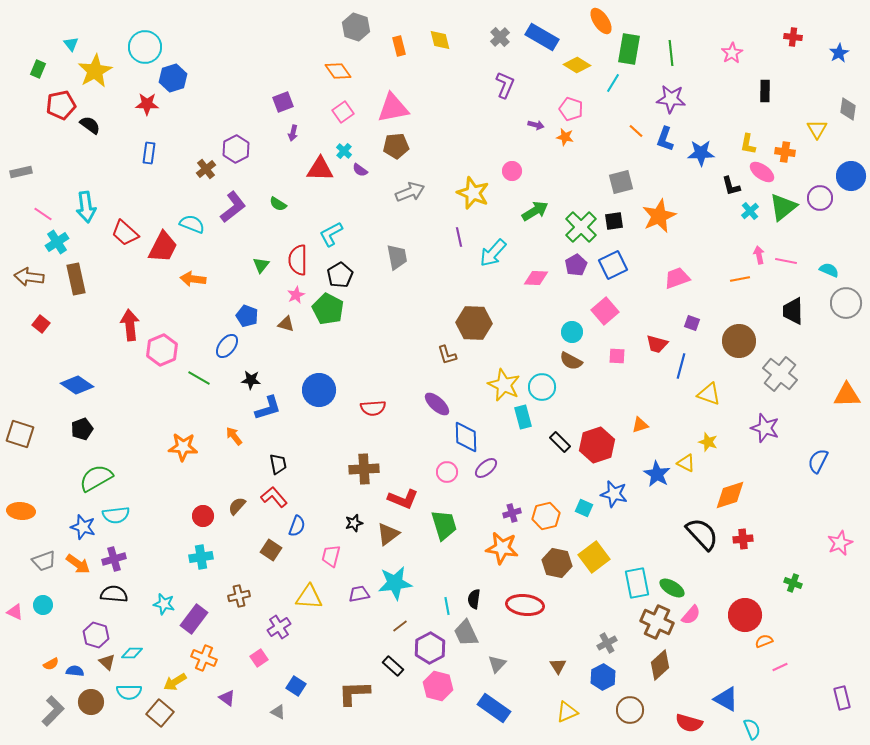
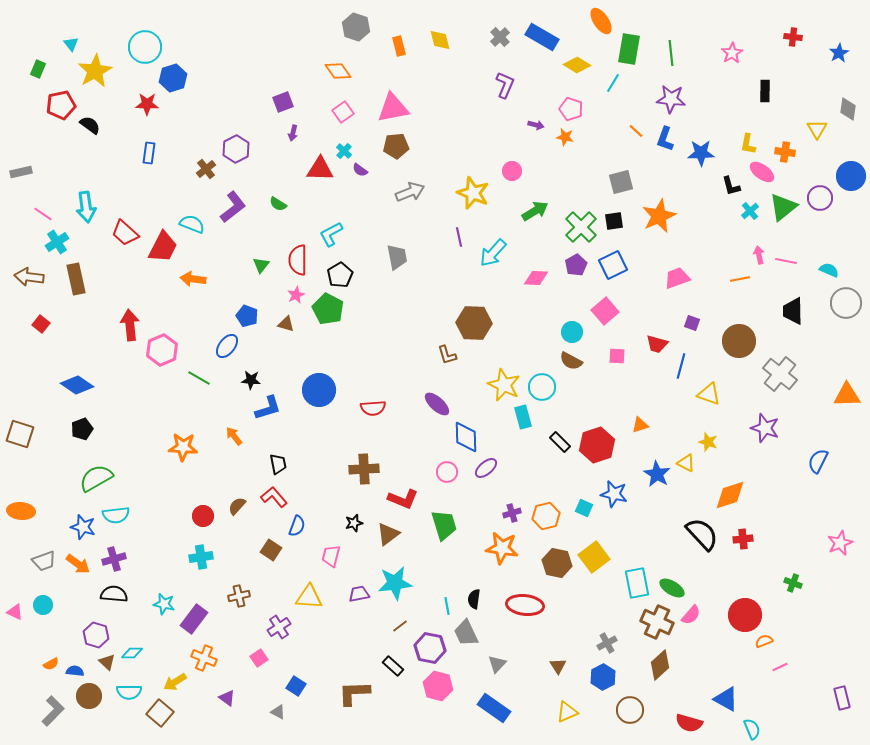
purple hexagon at (430, 648): rotated 20 degrees counterclockwise
brown circle at (91, 702): moved 2 px left, 6 px up
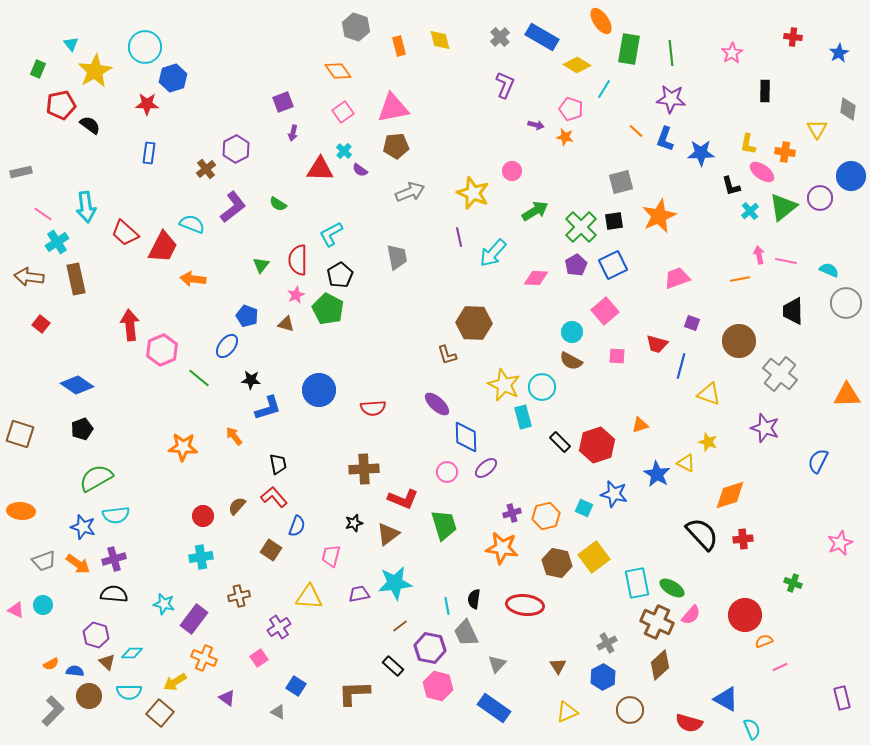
cyan line at (613, 83): moved 9 px left, 6 px down
green line at (199, 378): rotated 10 degrees clockwise
pink triangle at (15, 612): moved 1 px right, 2 px up
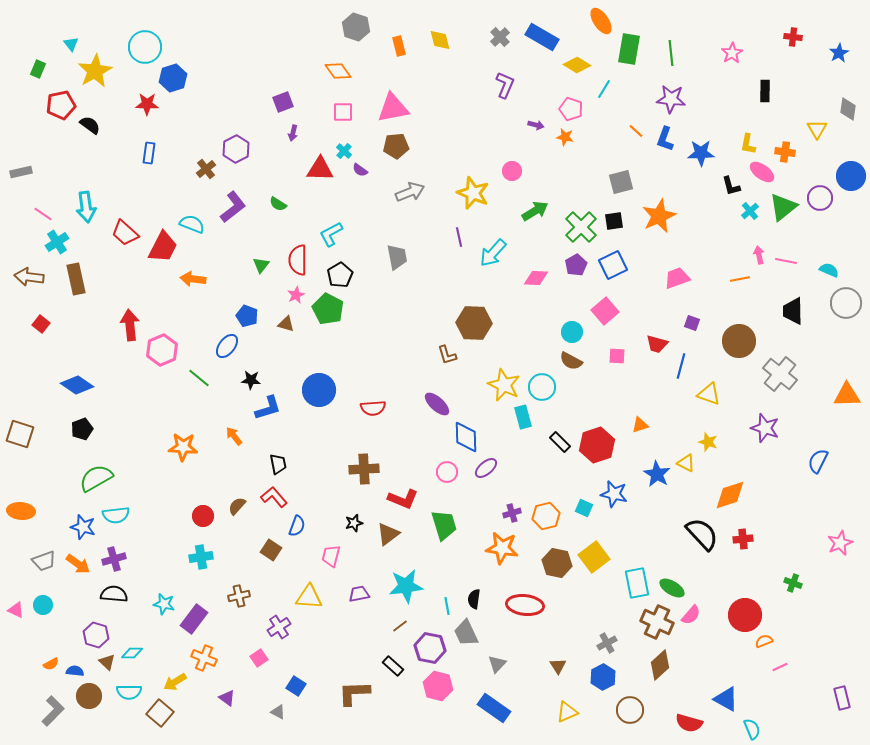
pink square at (343, 112): rotated 35 degrees clockwise
cyan star at (395, 583): moved 11 px right, 3 px down
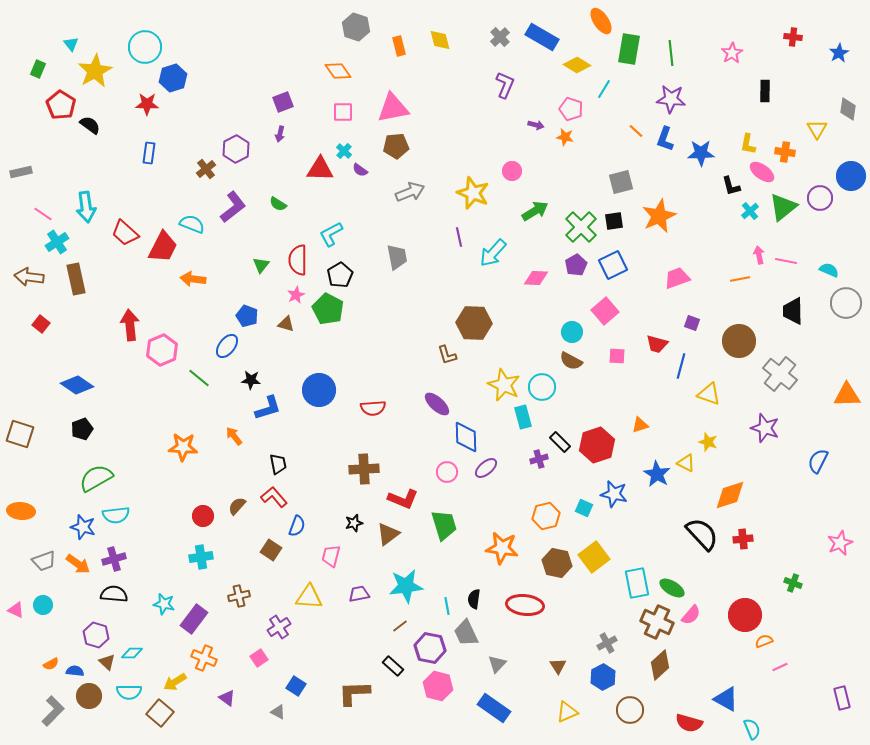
red pentagon at (61, 105): rotated 28 degrees counterclockwise
purple arrow at (293, 133): moved 13 px left, 1 px down
purple cross at (512, 513): moved 27 px right, 54 px up
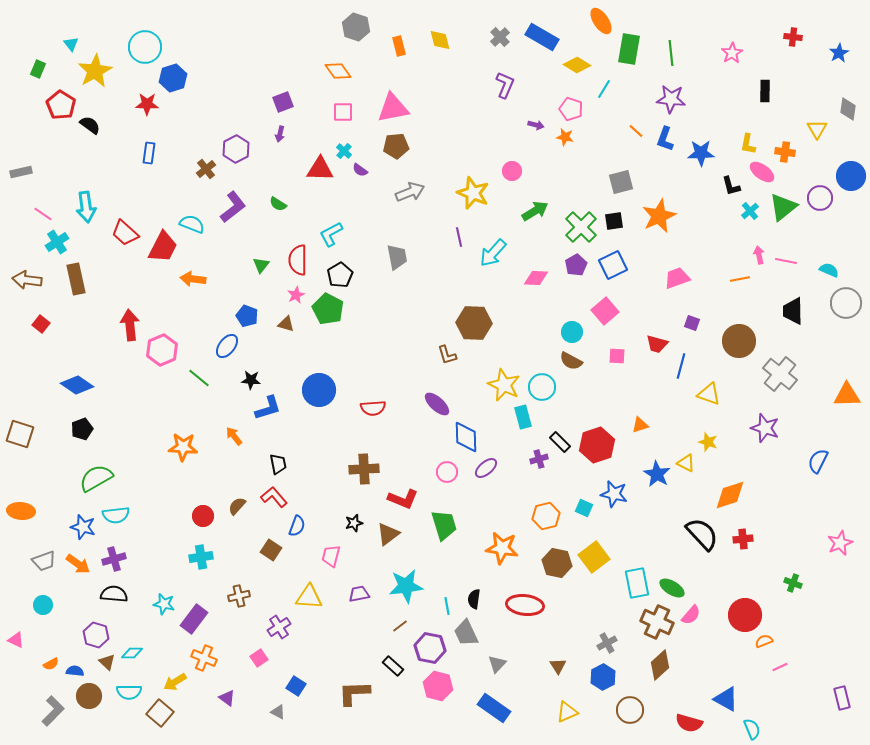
brown arrow at (29, 277): moved 2 px left, 3 px down
pink triangle at (16, 610): moved 30 px down
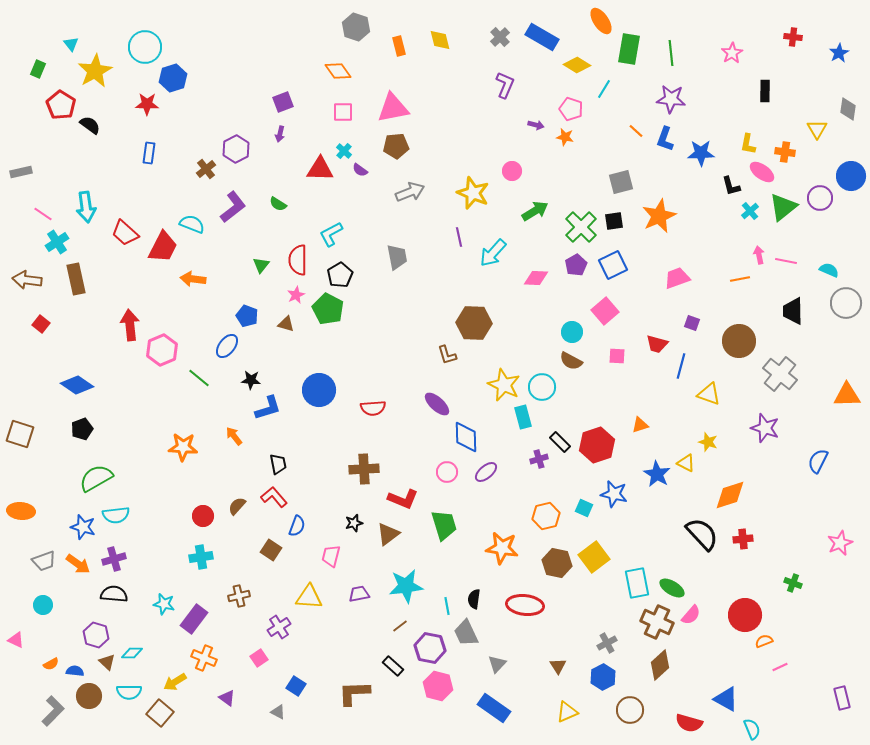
purple ellipse at (486, 468): moved 4 px down
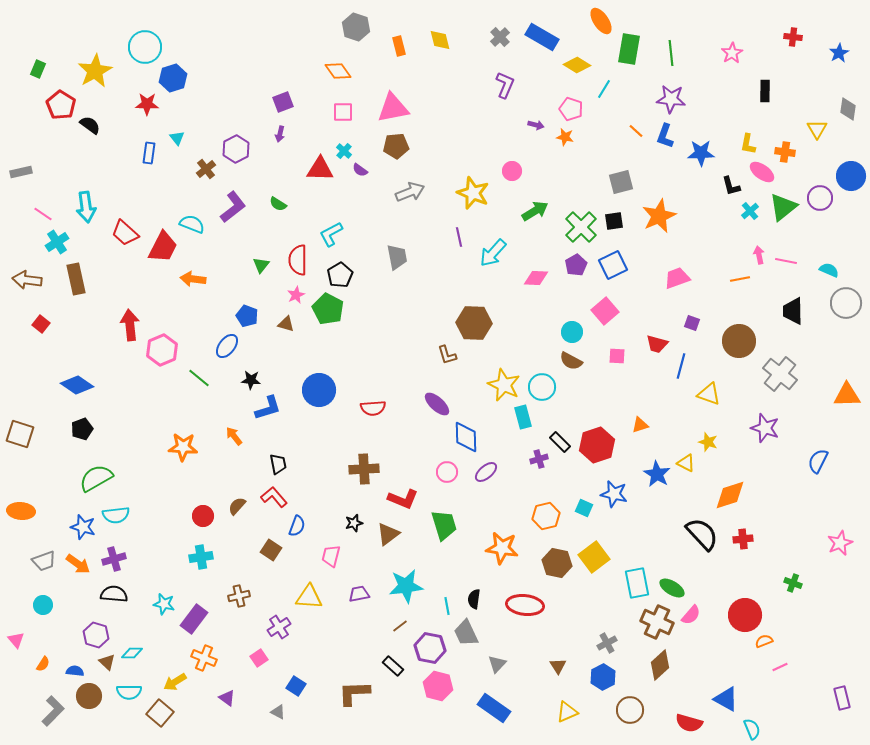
cyan triangle at (71, 44): moved 106 px right, 94 px down
blue L-shape at (665, 139): moved 3 px up
pink triangle at (16, 640): rotated 24 degrees clockwise
orange semicircle at (51, 664): moved 8 px left; rotated 28 degrees counterclockwise
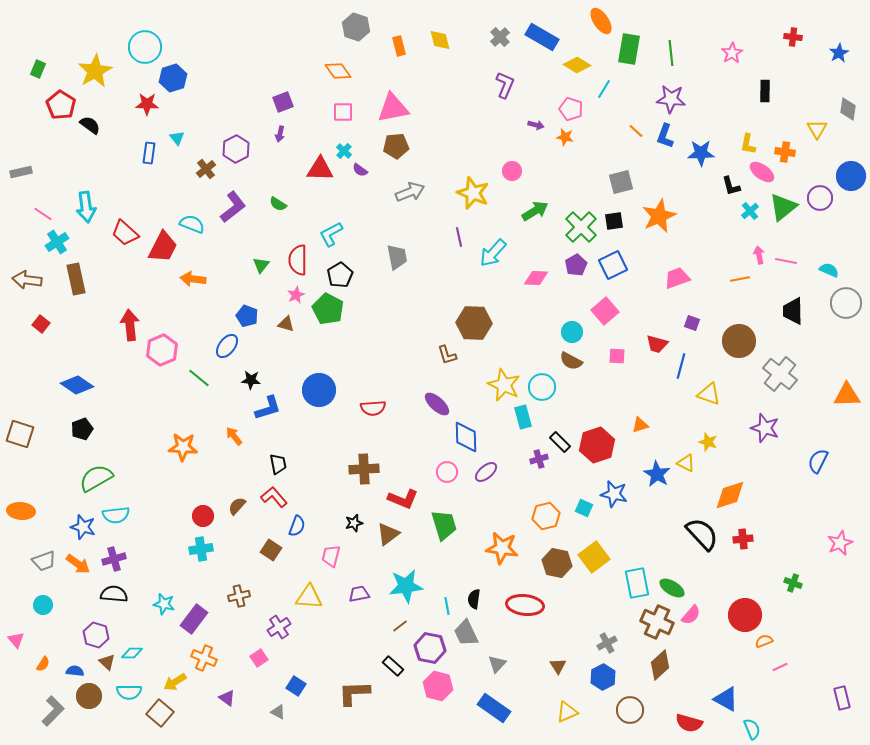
cyan cross at (201, 557): moved 8 px up
